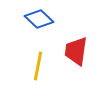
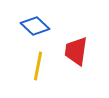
blue diamond: moved 4 px left, 7 px down
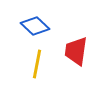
yellow line: moved 1 px left, 2 px up
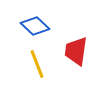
yellow line: rotated 32 degrees counterclockwise
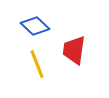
red trapezoid: moved 2 px left, 1 px up
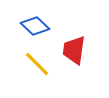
yellow line: rotated 24 degrees counterclockwise
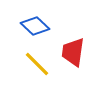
red trapezoid: moved 1 px left, 2 px down
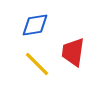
blue diamond: moved 1 px up; rotated 52 degrees counterclockwise
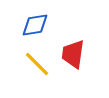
red trapezoid: moved 2 px down
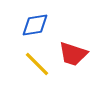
red trapezoid: rotated 80 degrees counterclockwise
